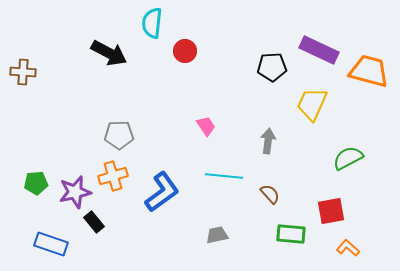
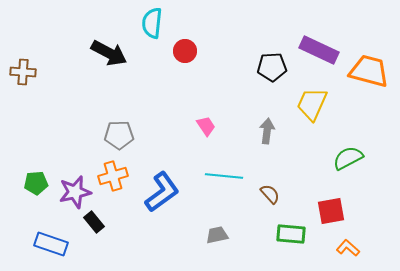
gray arrow: moved 1 px left, 10 px up
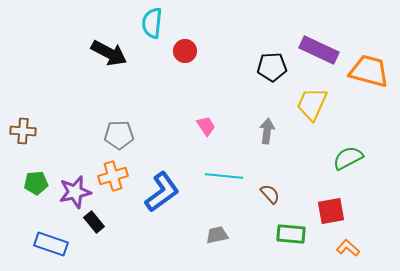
brown cross: moved 59 px down
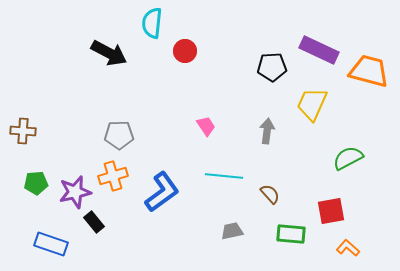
gray trapezoid: moved 15 px right, 4 px up
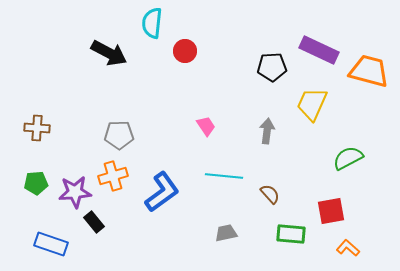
brown cross: moved 14 px right, 3 px up
purple star: rotated 8 degrees clockwise
gray trapezoid: moved 6 px left, 2 px down
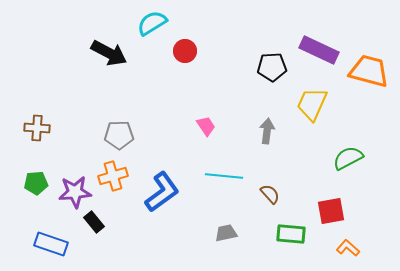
cyan semicircle: rotated 52 degrees clockwise
